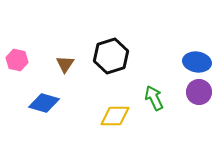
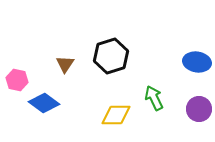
pink hexagon: moved 20 px down
purple circle: moved 17 px down
blue diamond: rotated 20 degrees clockwise
yellow diamond: moved 1 px right, 1 px up
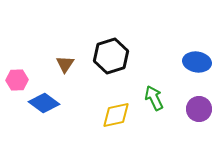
pink hexagon: rotated 15 degrees counterclockwise
yellow diamond: rotated 12 degrees counterclockwise
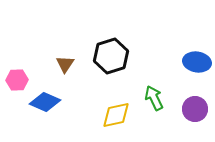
blue diamond: moved 1 px right, 1 px up; rotated 12 degrees counterclockwise
purple circle: moved 4 px left
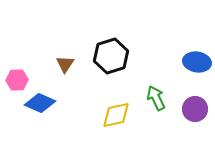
green arrow: moved 2 px right
blue diamond: moved 5 px left, 1 px down
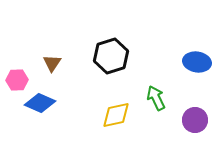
brown triangle: moved 13 px left, 1 px up
purple circle: moved 11 px down
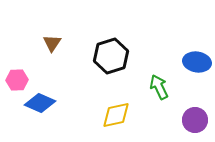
brown triangle: moved 20 px up
green arrow: moved 3 px right, 11 px up
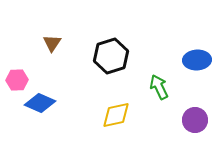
blue ellipse: moved 2 px up; rotated 12 degrees counterclockwise
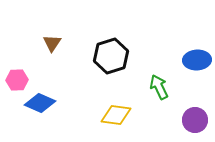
yellow diamond: rotated 20 degrees clockwise
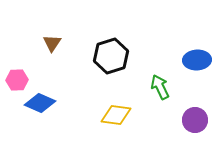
green arrow: moved 1 px right
